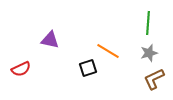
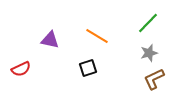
green line: rotated 40 degrees clockwise
orange line: moved 11 px left, 15 px up
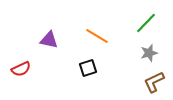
green line: moved 2 px left
purple triangle: moved 1 px left
brown L-shape: moved 3 px down
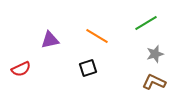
green line: rotated 15 degrees clockwise
purple triangle: moved 1 px right; rotated 24 degrees counterclockwise
gray star: moved 6 px right, 1 px down
brown L-shape: rotated 50 degrees clockwise
